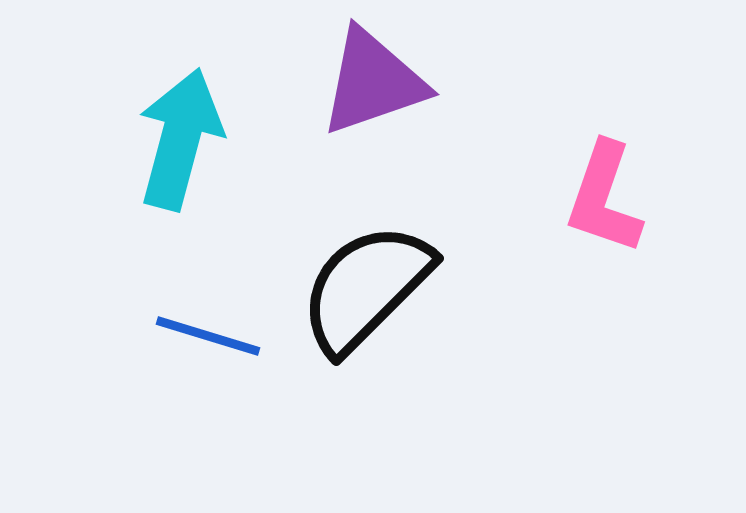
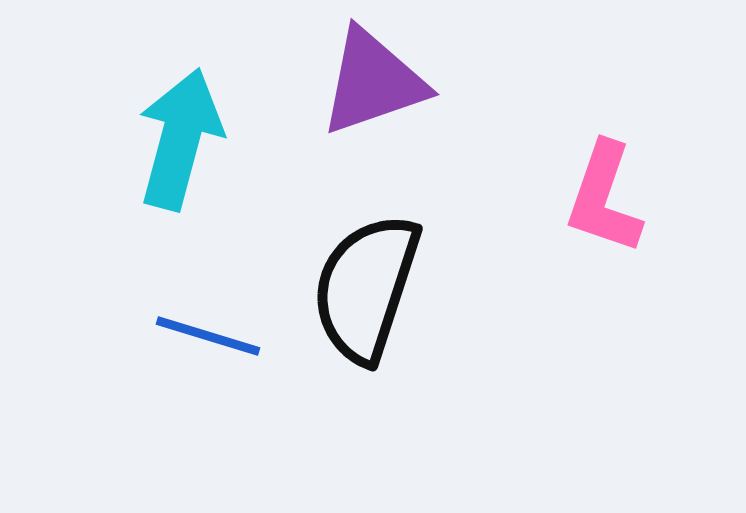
black semicircle: rotated 27 degrees counterclockwise
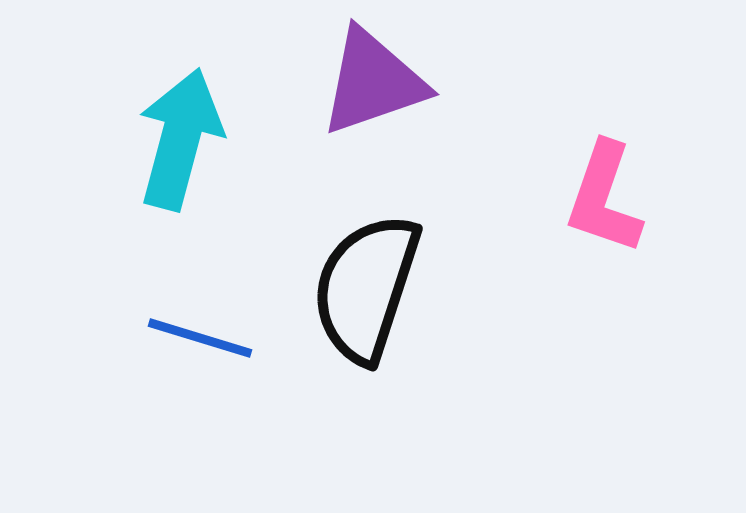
blue line: moved 8 px left, 2 px down
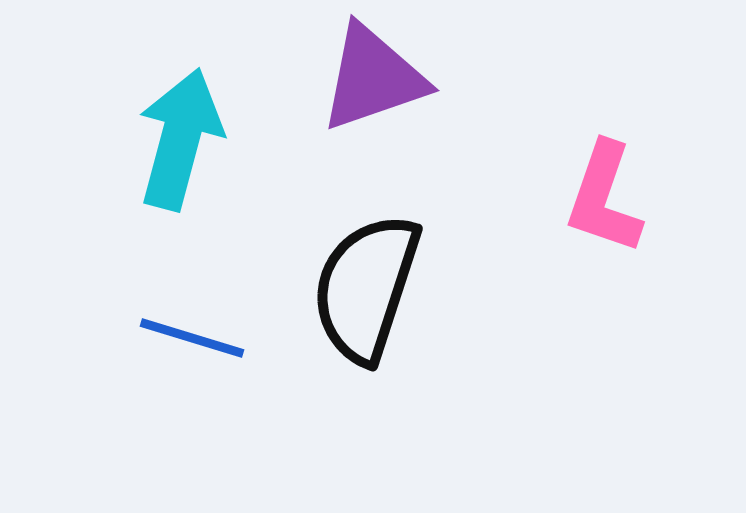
purple triangle: moved 4 px up
blue line: moved 8 px left
